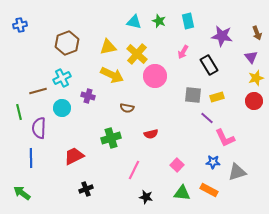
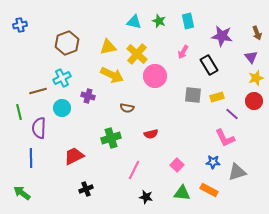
purple line: moved 25 px right, 4 px up
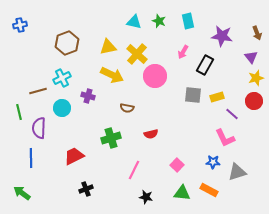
black rectangle: moved 4 px left; rotated 60 degrees clockwise
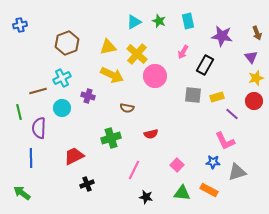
cyan triangle: rotated 42 degrees counterclockwise
pink L-shape: moved 3 px down
black cross: moved 1 px right, 5 px up
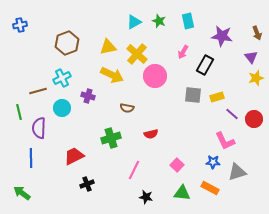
red circle: moved 18 px down
orange rectangle: moved 1 px right, 2 px up
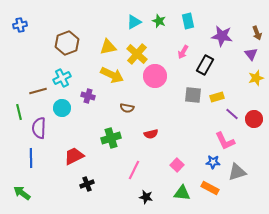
purple triangle: moved 3 px up
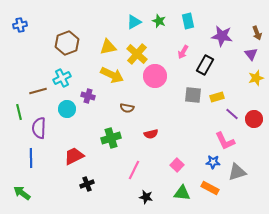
cyan circle: moved 5 px right, 1 px down
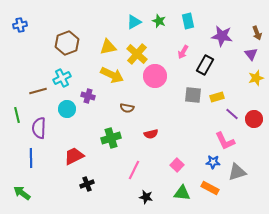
green line: moved 2 px left, 3 px down
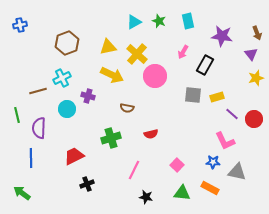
gray triangle: rotated 30 degrees clockwise
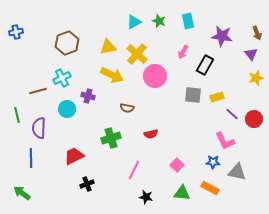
blue cross: moved 4 px left, 7 px down
